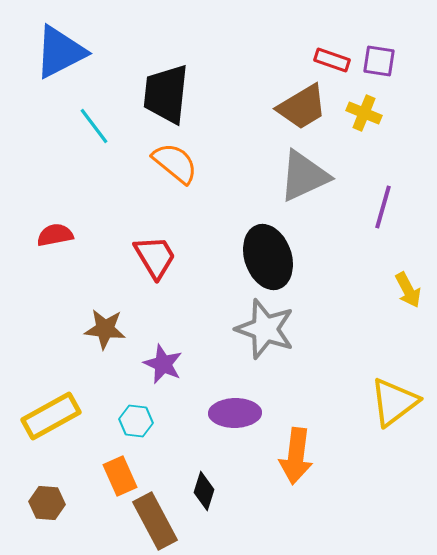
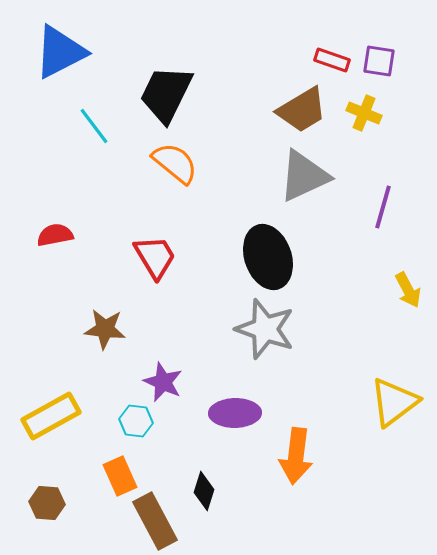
black trapezoid: rotated 20 degrees clockwise
brown trapezoid: moved 3 px down
purple star: moved 18 px down
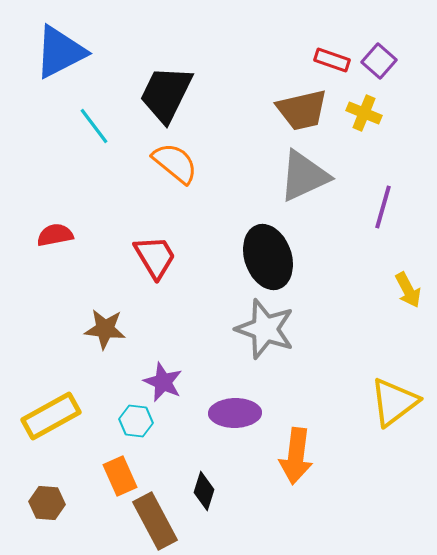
purple square: rotated 32 degrees clockwise
brown trapezoid: rotated 18 degrees clockwise
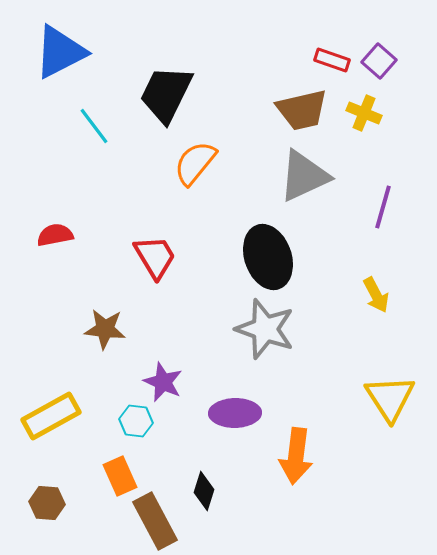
orange semicircle: moved 20 px right; rotated 90 degrees counterclockwise
yellow arrow: moved 32 px left, 5 px down
yellow triangle: moved 4 px left, 4 px up; rotated 26 degrees counterclockwise
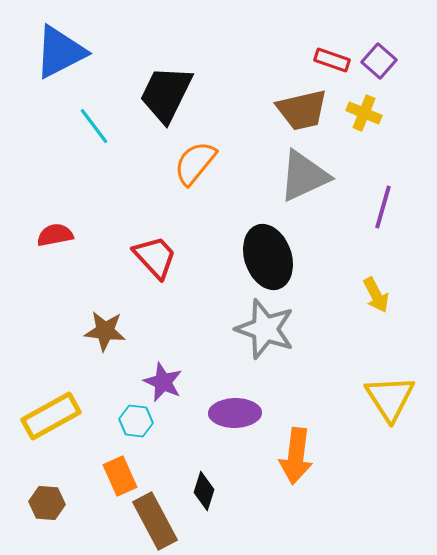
red trapezoid: rotated 12 degrees counterclockwise
brown star: moved 2 px down
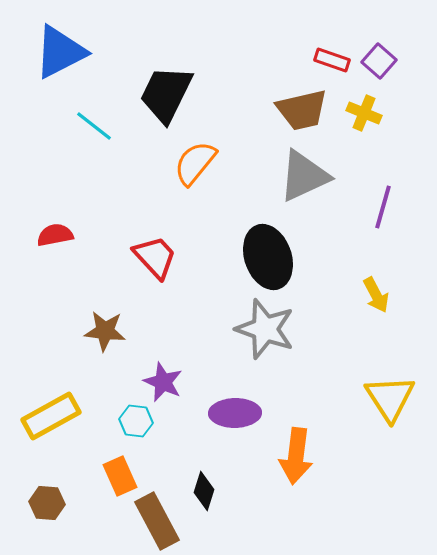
cyan line: rotated 15 degrees counterclockwise
brown rectangle: moved 2 px right
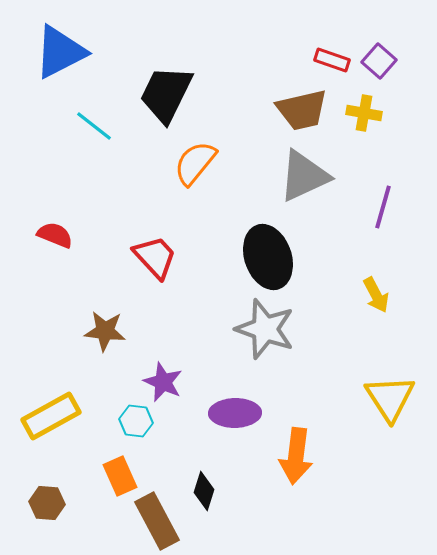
yellow cross: rotated 12 degrees counterclockwise
red semicircle: rotated 33 degrees clockwise
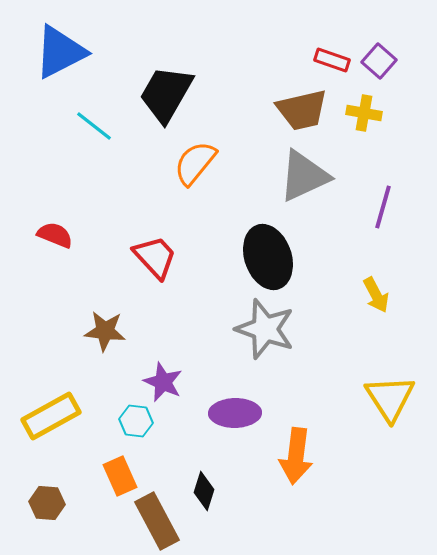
black trapezoid: rotated 4 degrees clockwise
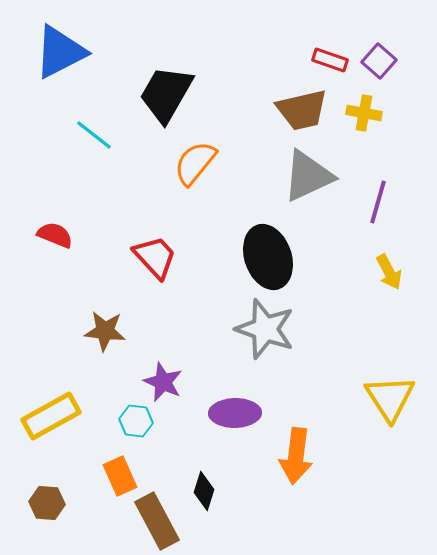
red rectangle: moved 2 px left
cyan line: moved 9 px down
gray triangle: moved 4 px right
purple line: moved 5 px left, 5 px up
yellow arrow: moved 13 px right, 23 px up
